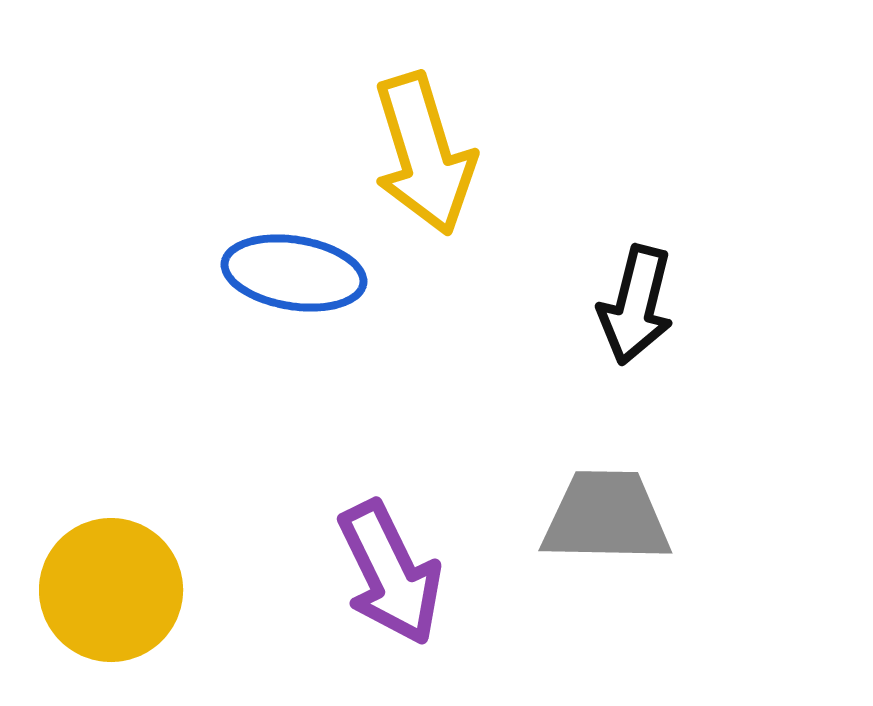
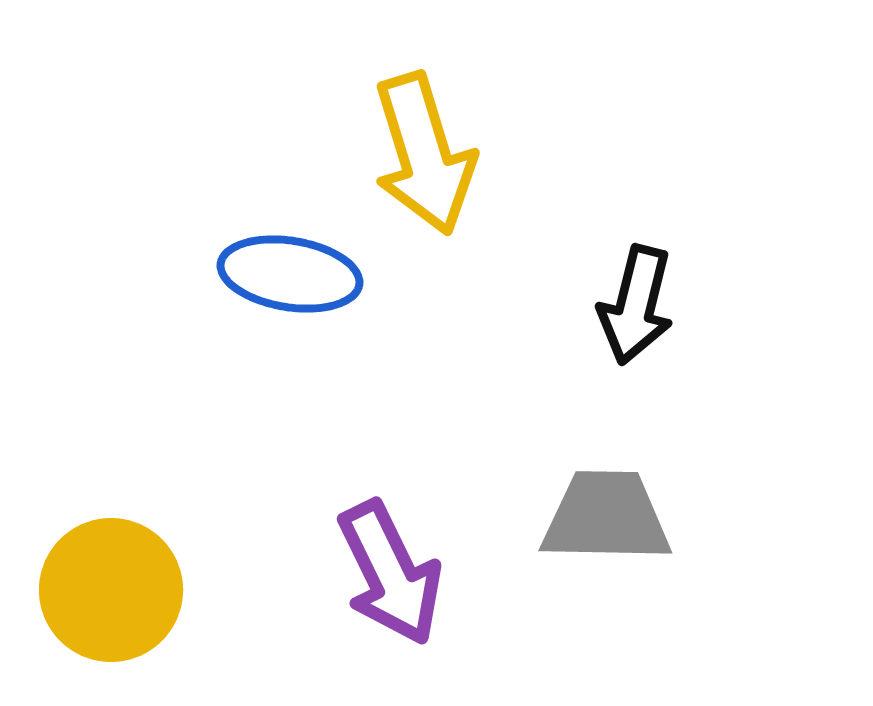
blue ellipse: moved 4 px left, 1 px down
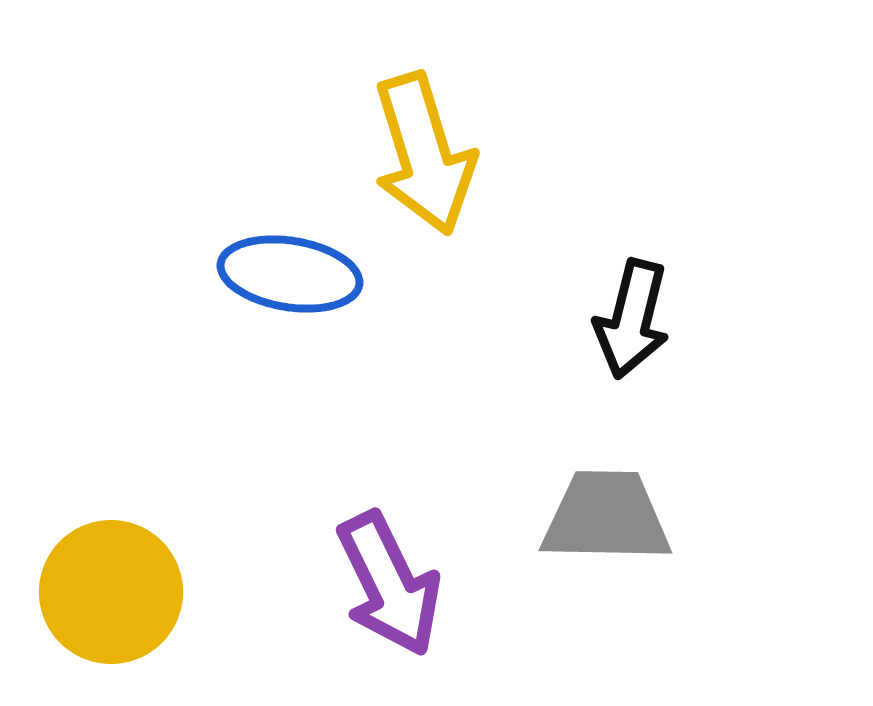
black arrow: moved 4 px left, 14 px down
purple arrow: moved 1 px left, 11 px down
yellow circle: moved 2 px down
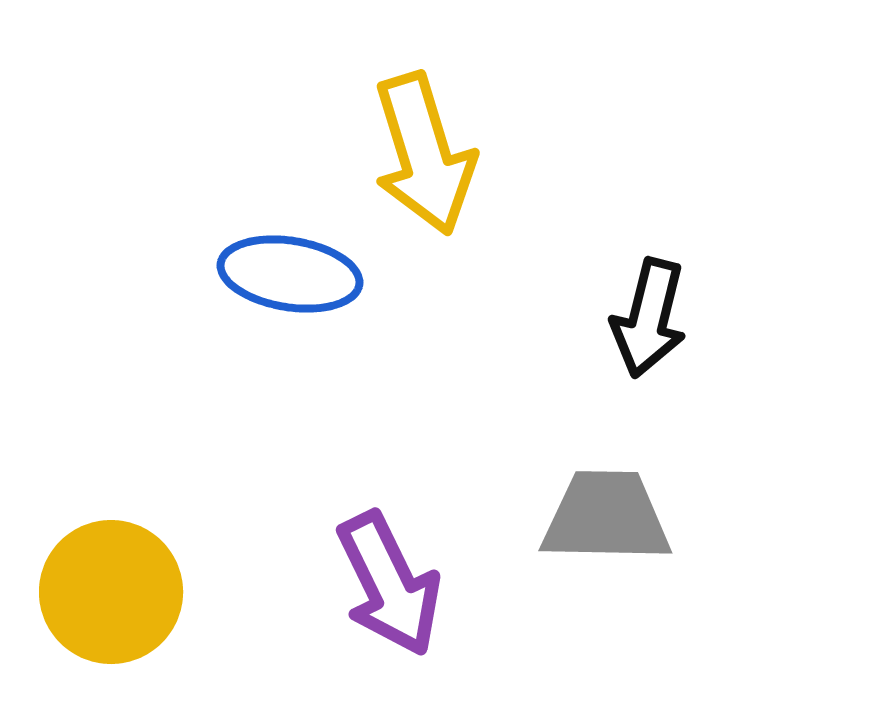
black arrow: moved 17 px right, 1 px up
